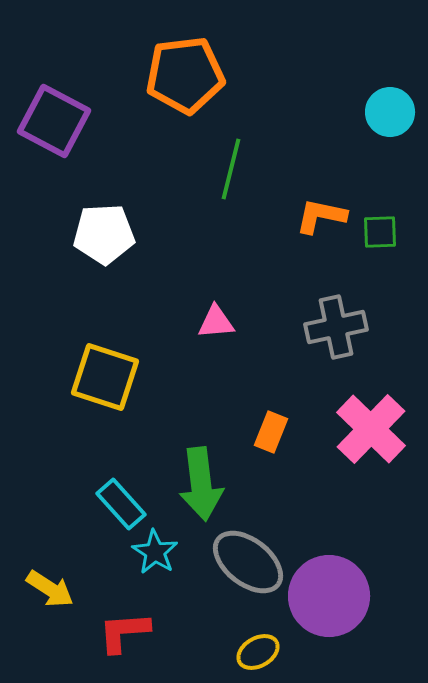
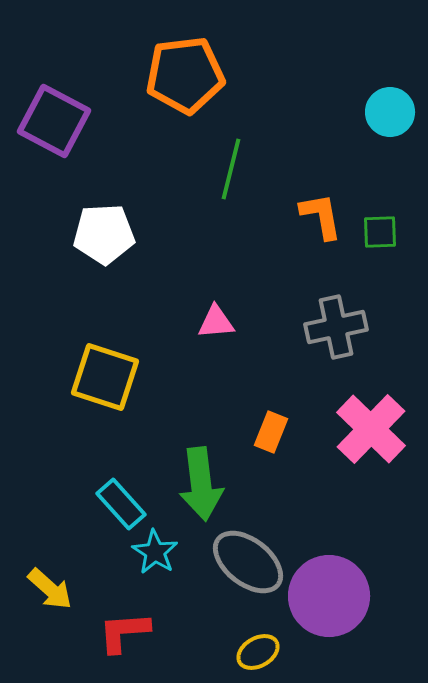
orange L-shape: rotated 68 degrees clockwise
yellow arrow: rotated 9 degrees clockwise
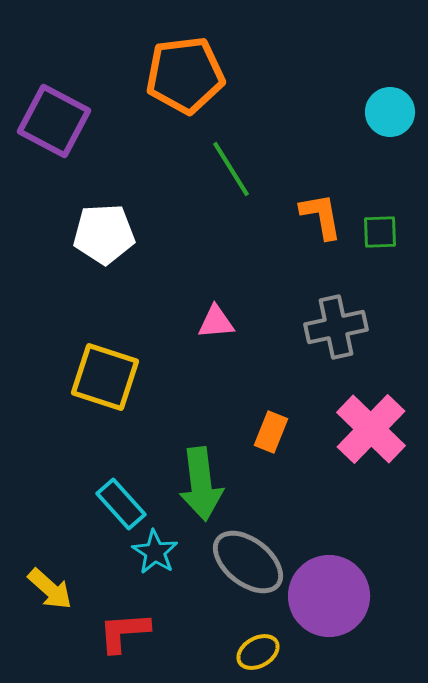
green line: rotated 46 degrees counterclockwise
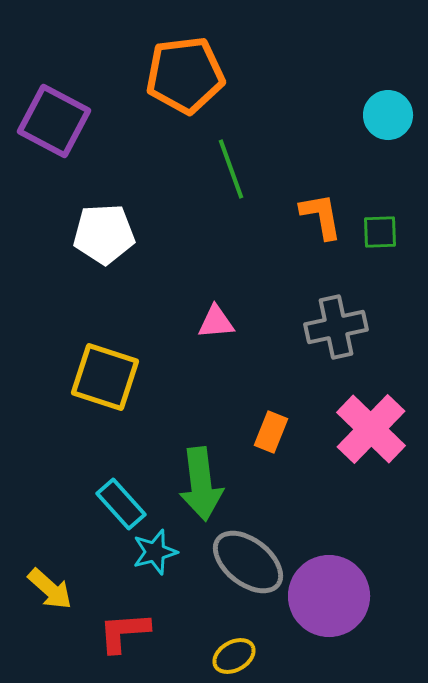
cyan circle: moved 2 px left, 3 px down
green line: rotated 12 degrees clockwise
cyan star: rotated 24 degrees clockwise
yellow ellipse: moved 24 px left, 4 px down
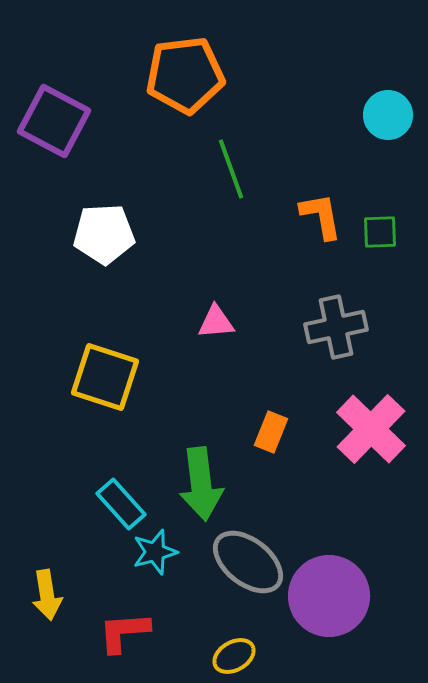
yellow arrow: moved 3 px left, 6 px down; rotated 39 degrees clockwise
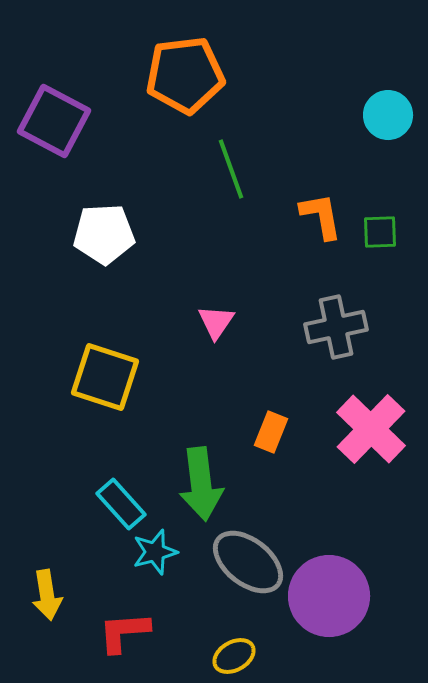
pink triangle: rotated 51 degrees counterclockwise
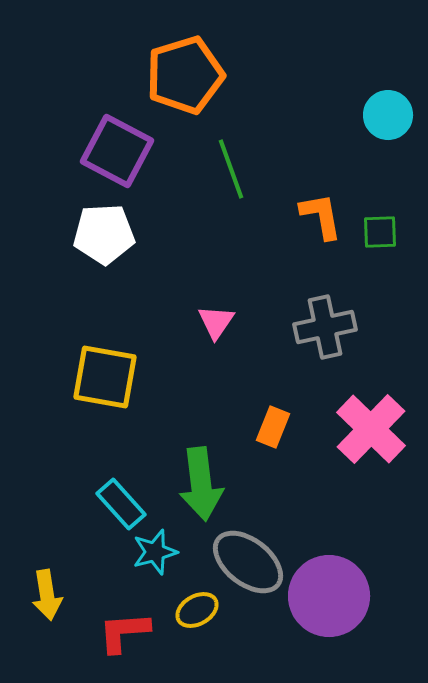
orange pentagon: rotated 10 degrees counterclockwise
purple square: moved 63 px right, 30 px down
gray cross: moved 11 px left
yellow square: rotated 8 degrees counterclockwise
orange rectangle: moved 2 px right, 5 px up
yellow ellipse: moved 37 px left, 46 px up
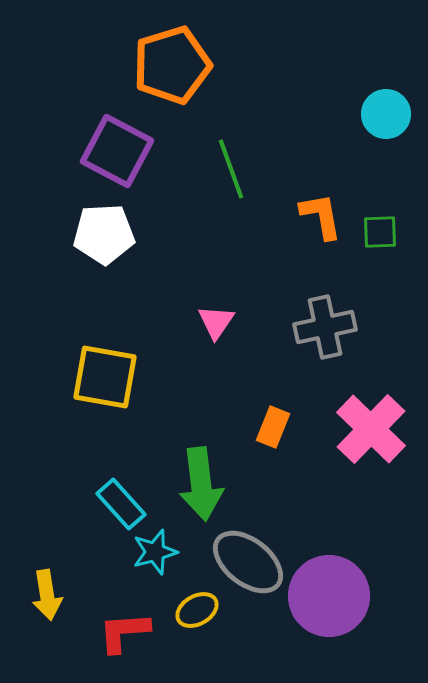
orange pentagon: moved 13 px left, 10 px up
cyan circle: moved 2 px left, 1 px up
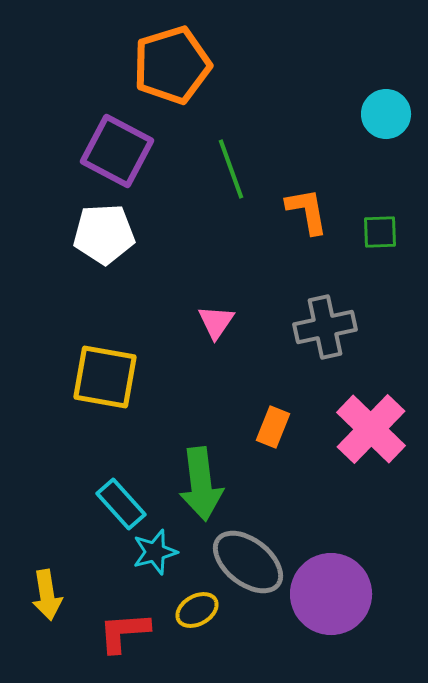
orange L-shape: moved 14 px left, 5 px up
purple circle: moved 2 px right, 2 px up
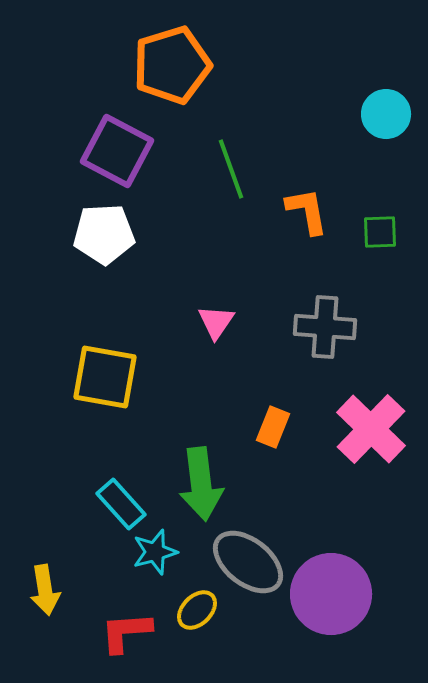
gray cross: rotated 16 degrees clockwise
yellow arrow: moved 2 px left, 5 px up
yellow ellipse: rotated 15 degrees counterclockwise
red L-shape: moved 2 px right
